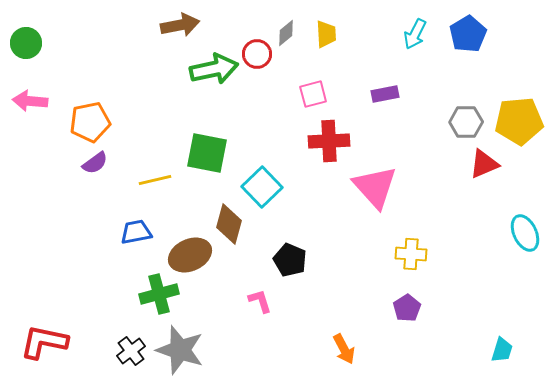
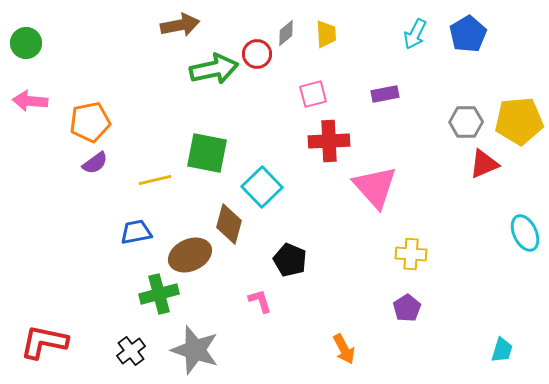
gray star: moved 15 px right
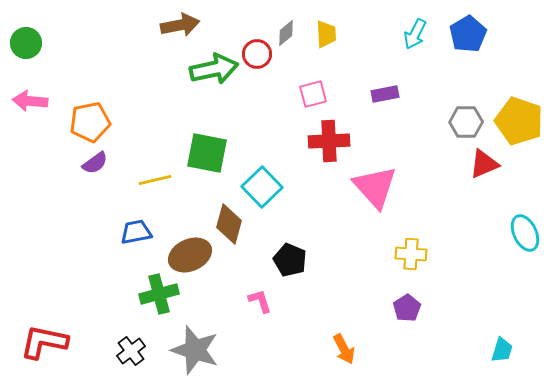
yellow pentagon: rotated 24 degrees clockwise
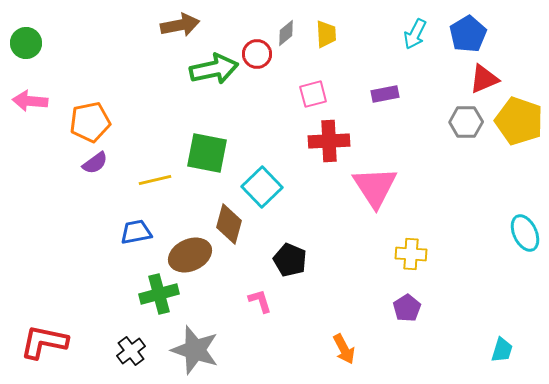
red triangle: moved 85 px up
pink triangle: rotated 9 degrees clockwise
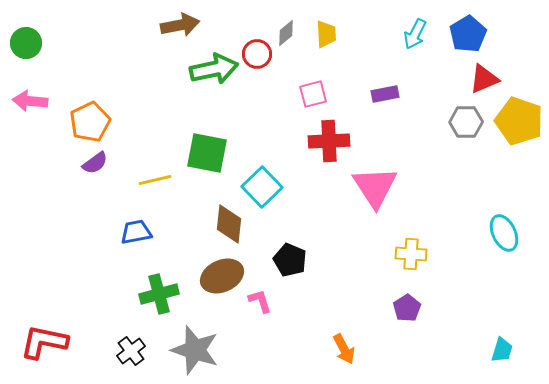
orange pentagon: rotated 15 degrees counterclockwise
brown diamond: rotated 9 degrees counterclockwise
cyan ellipse: moved 21 px left
brown ellipse: moved 32 px right, 21 px down
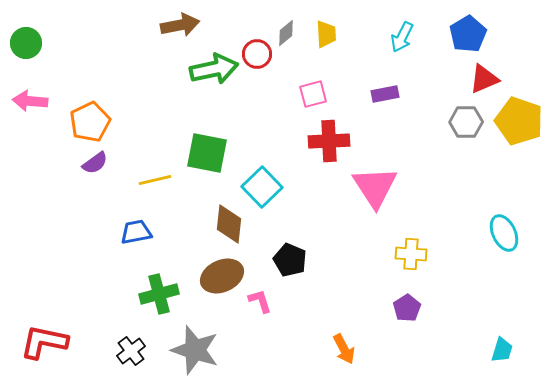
cyan arrow: moved 13 px left, 3 px down
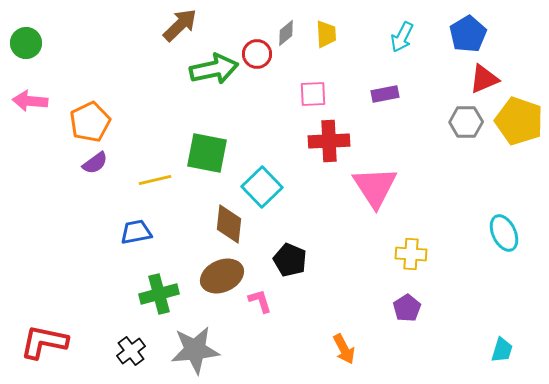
brown arrow: rotated 33 degrees counterclockwise
pink square: rotated 12 degrees clockwise
gray star: rotated 24 degrees counterclockwise
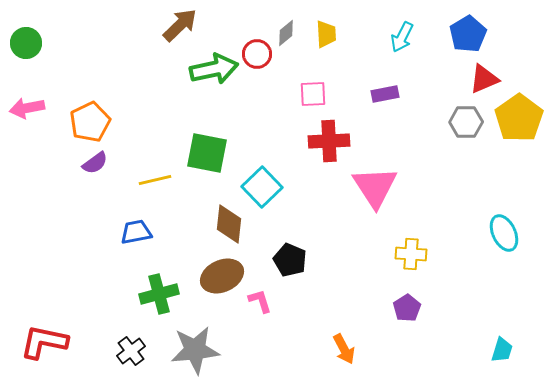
pink arrow: moved 3 px left, 7 px down; rotated 16 degrees counterclockwise
yellow pentagon: moved 3 px up; rotated 18 degrees clockwise
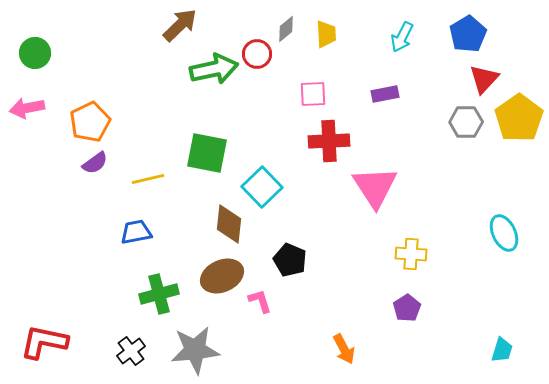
gray diamond: moved 4 px up
green circle: moved 9 px right, 10 px down
red triangle: rotated 24 degrees counterclockwise
yellow line: moved 7 px left, 1 px up
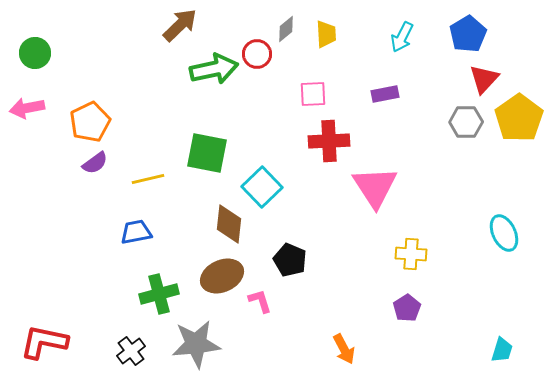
gray star: moved 1 px right, 6 px up
